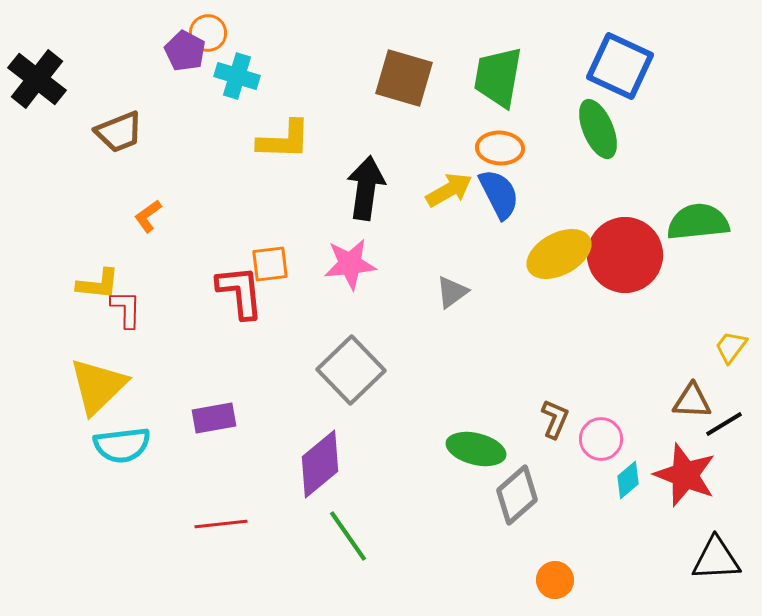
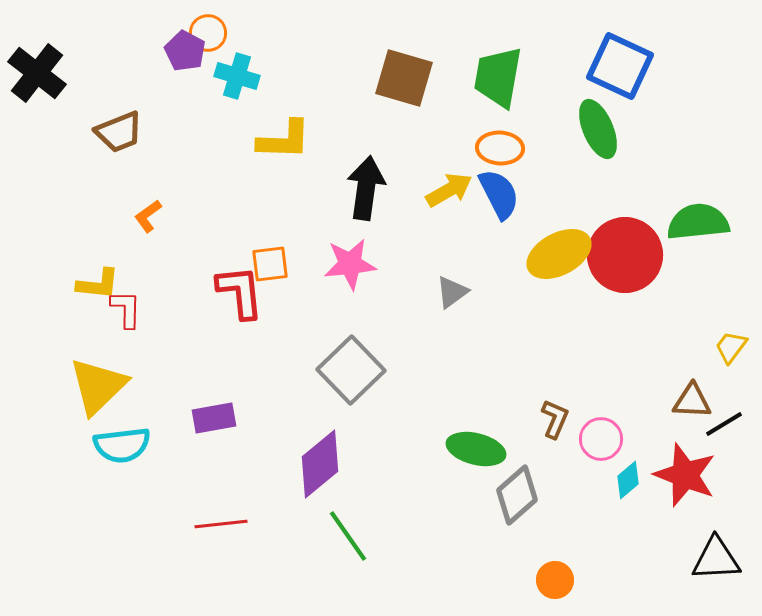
black cross at (37, 79): moved 6 px up
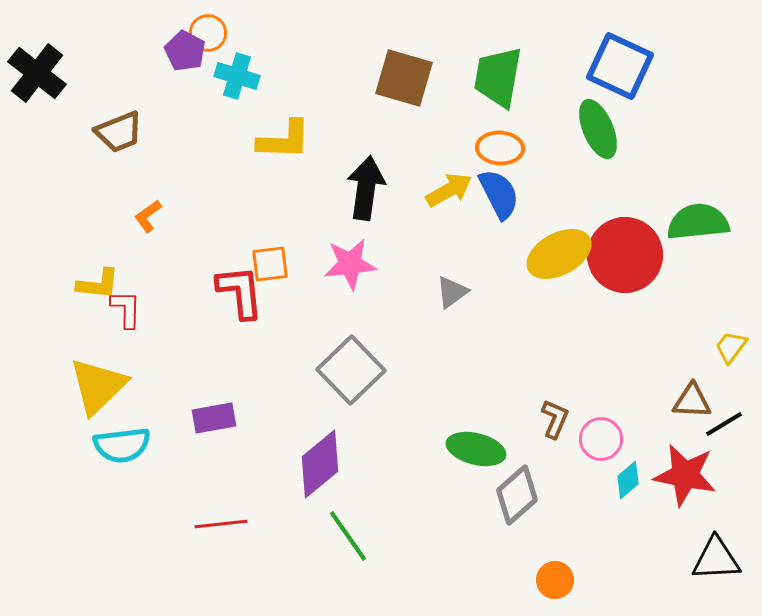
red star at (685, 475): rotated 10 degrees counterclockwise
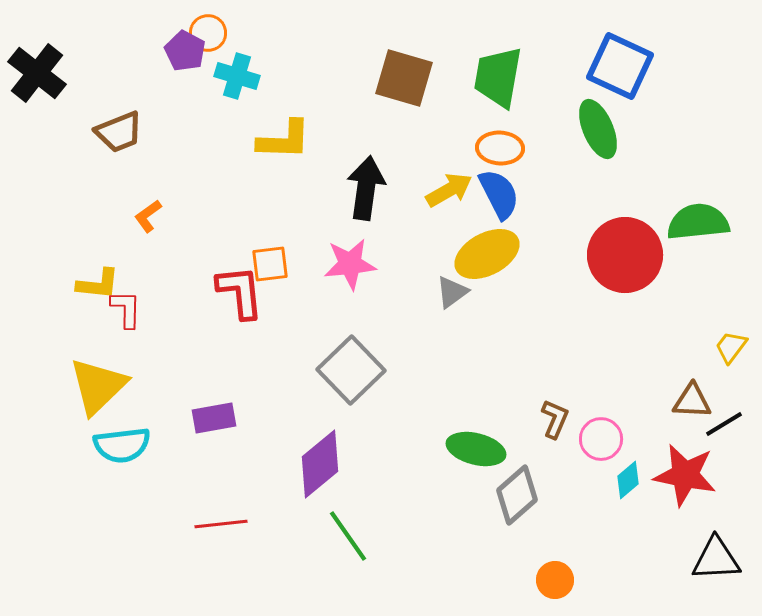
yellow ellipse at (559, 254): moved 72 px left
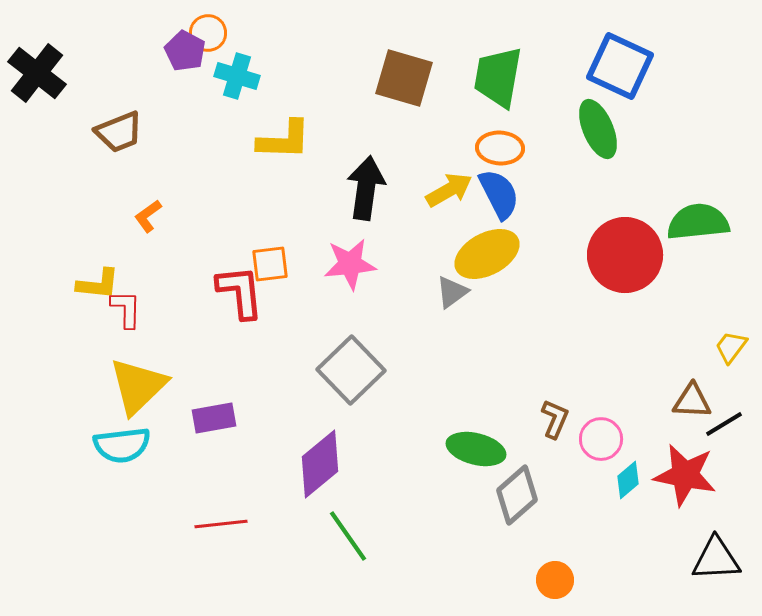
yellow triangle at (98, 386): moved 40 px right
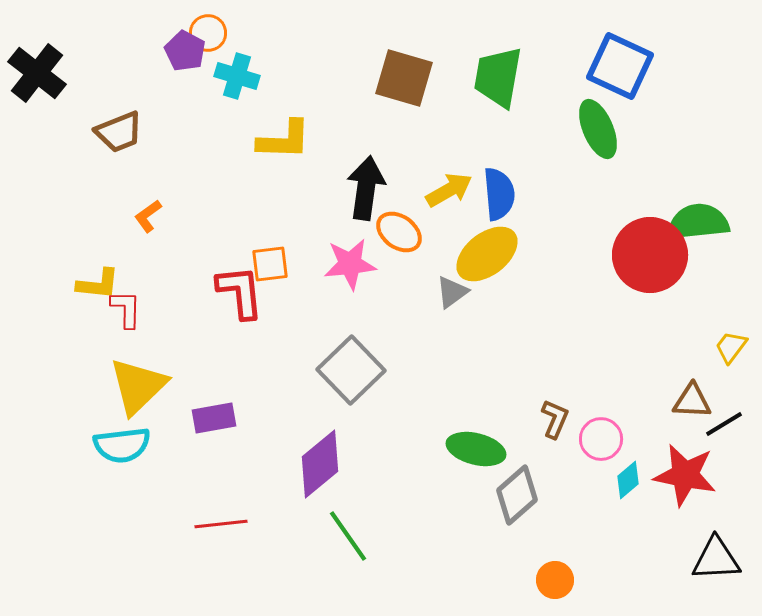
orange ellipse at (500, 148): moved 101 px left, 84 px down; rotated 33 degrees clockwise
blue semicircle at (499, 194): rotated 22 degrees clockwise
yellow ellipse at (487, 254): rotated 10 degrees counterclockwise
red circle at (625, 255): moved 25 px right
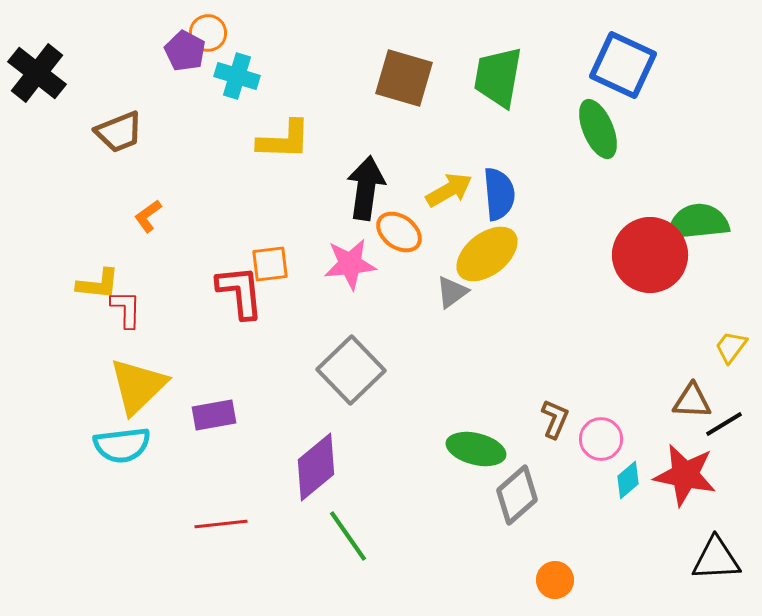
blue square at (620, 66): moved 3 px right, 1 px up
purple rectangle at (214, 418): moved 3 px up
purple diamond at (320, 464): moved 4 px left, 3 px down
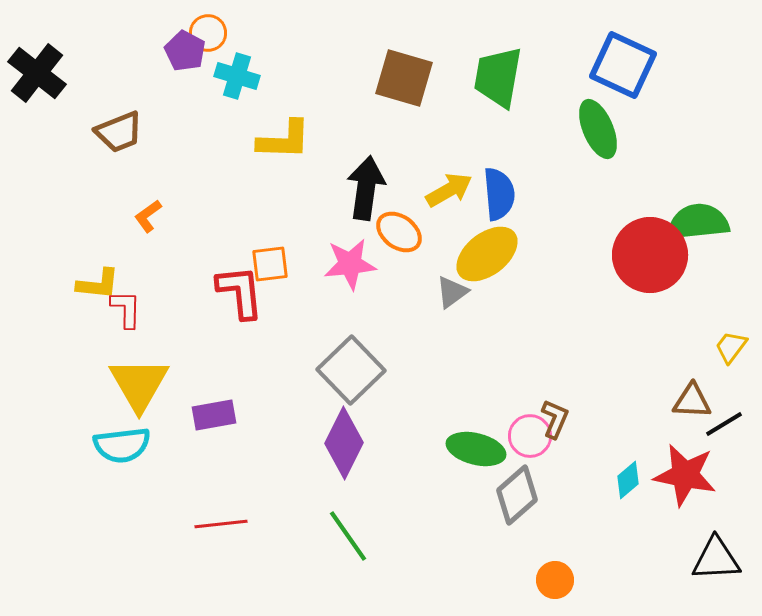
yellow triangle at (138, 386): moved 1 px right, 2 px up; rotated 16 degrees counterclockwise
pink circle at (601, 439): moved 71 px left, 3 px up
purple diamond at (316, 467): moved 28 px right, 24 px up; rotated 24 degrees counterclockwise
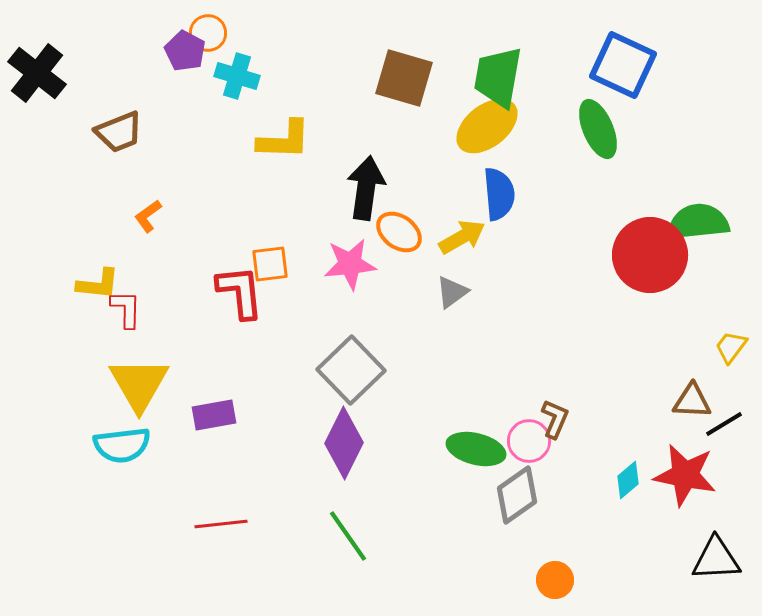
yellow arrow at (449, 190): moved 13 px right, 47 px down
yellow ellipse at (487, 254): moved 128 px up
pink circle at (530, 436): moved 1 px left, 5 px down
gray diamond at (517, 495): rotated 6 degrees clockwise
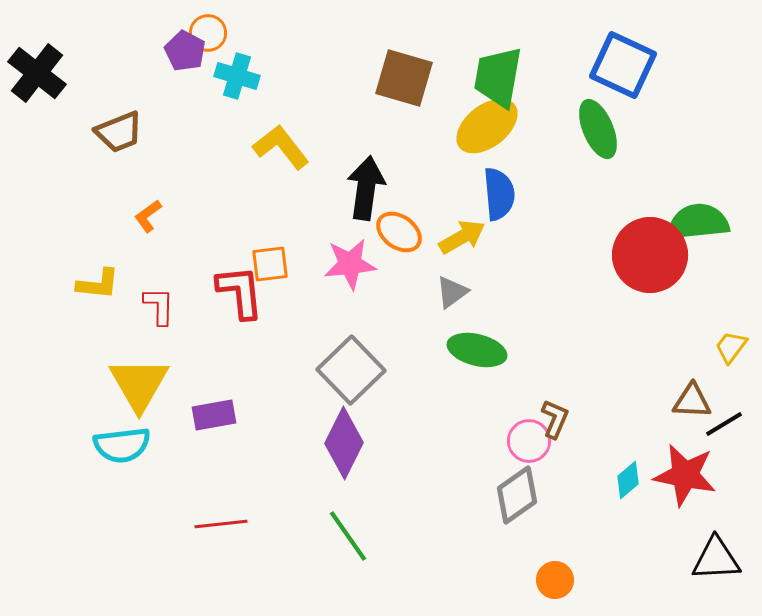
yellow L-shape at (284, 140): moved 3 px left, 7 px down; rotated 130 degrees counterclockwise
red L-shape at (126, 309): moved 33 px right, 3 px up
green ellipse at (476, 449): moved 1 px right, 99 px up
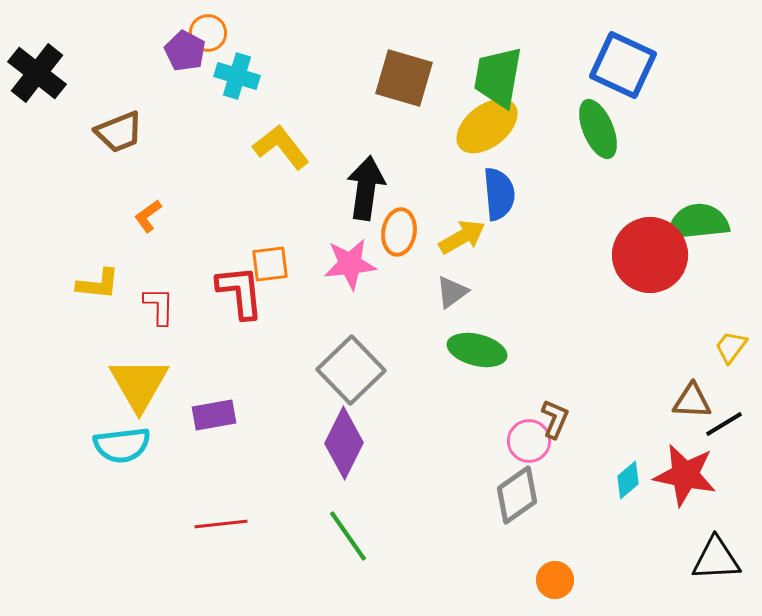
orange ellipse at (399, 232): rotated 63 degrees clockwise
